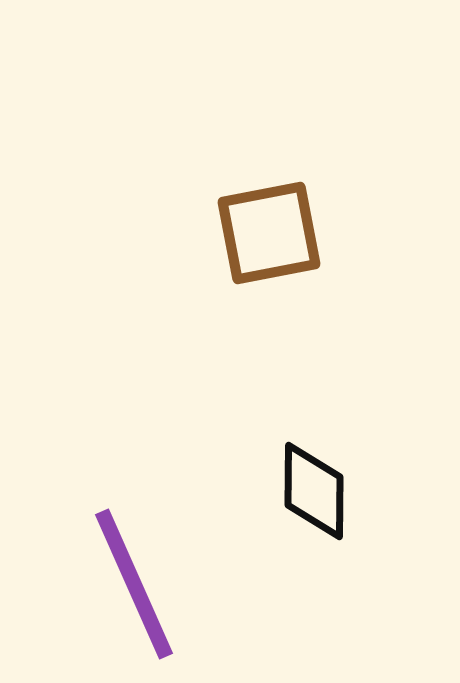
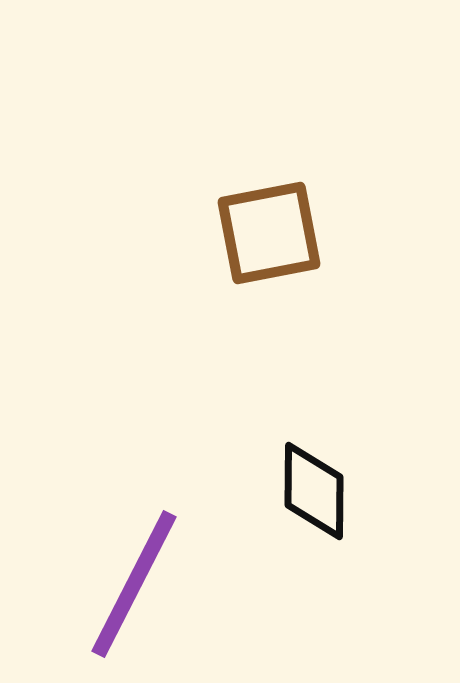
purple line: rotated 51 degrees clockwise
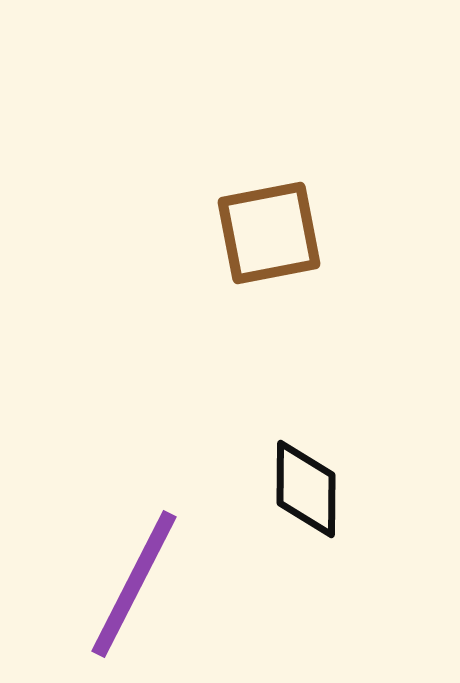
black diamond: moved 8 px left, 2 px up
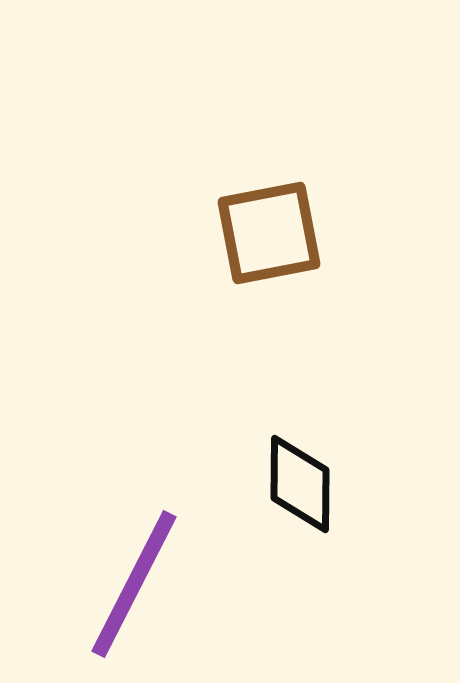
black diamond: moved 6 px left, 5 px up
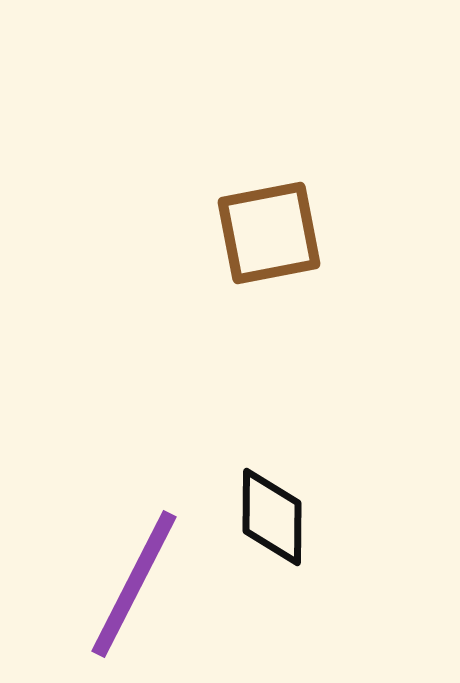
black diamond: moved 28 px left, 33 px down
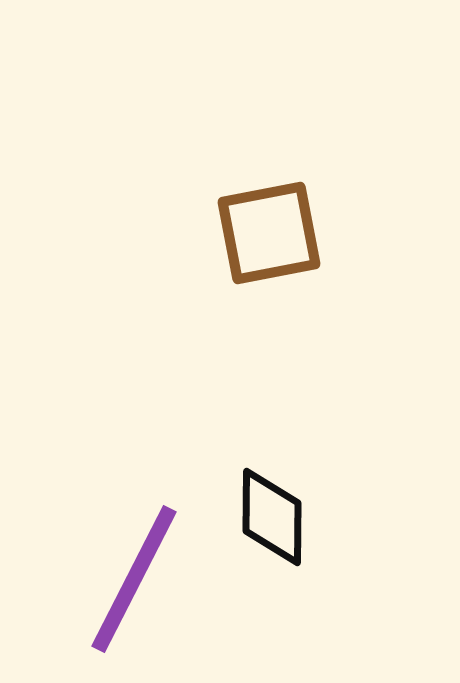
purple line: moved 5 px up
